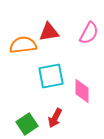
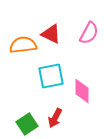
red triangle: moved 2 px right, 2 px down; rotated 35 degrees clockwise
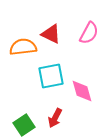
orange semicircle: moved 2 px down
pink diamond: rotated 15 degrees counterclockwise
green square: moved 3 px left, 1 px down
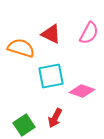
orange semicircle: moved 2 px left, 1 px down; rotated 24 degrees clockwise
pink diamond: rotated 55 degrees counterclockwise
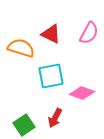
pink diamond: moved 2 px down
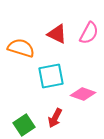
red triangle: moved 6 px right
pink diamond: moved 1 px right, 1 px down
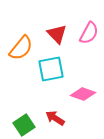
red triangle: rotated 20 degrees clockwise
orange semicircle: rotated 112 degrees clockwise
cyan square: moved 7 px up
red arrow: rotated 96 degrees clockwise
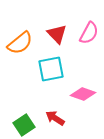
orange semicircle: moved 1 px left, 5 px up; rotated 12 degrees clockwise
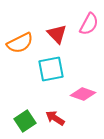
pink semicircle: moved 9 px up
orange semicircle: rotated 12 degrees clockwise
green square: moved 1 px right, 4 px up
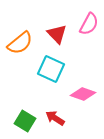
orange semicircle: rotated 12 degrees counterclockwise
cyan square: rotated 36 degrees clockwise
green square: rotated 25 degrees counterclockwise
